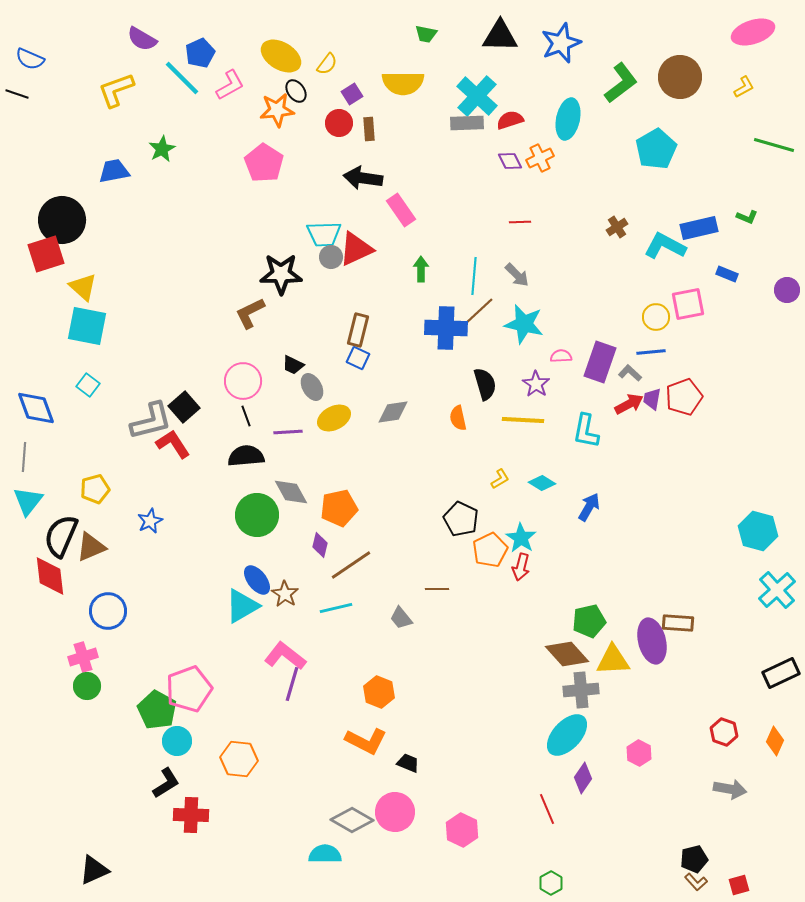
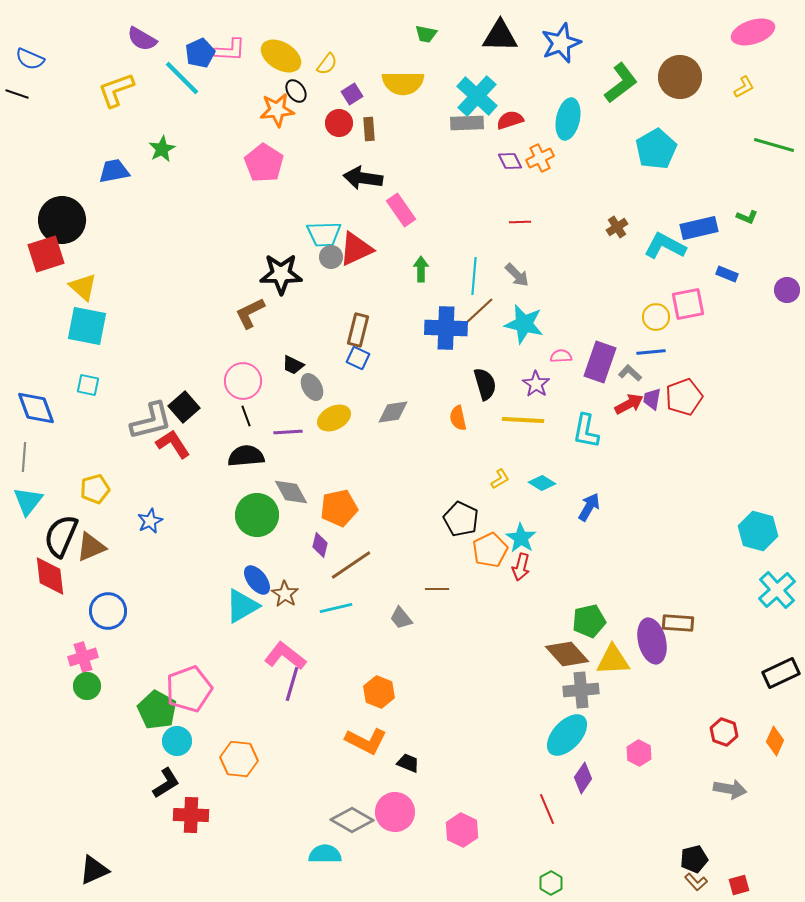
pink L-shape at (230, 85): moved 35 px up; rotated 32 degrees clockwise
cyan square at (88, 385): rotated 25 degrees counterclockwise
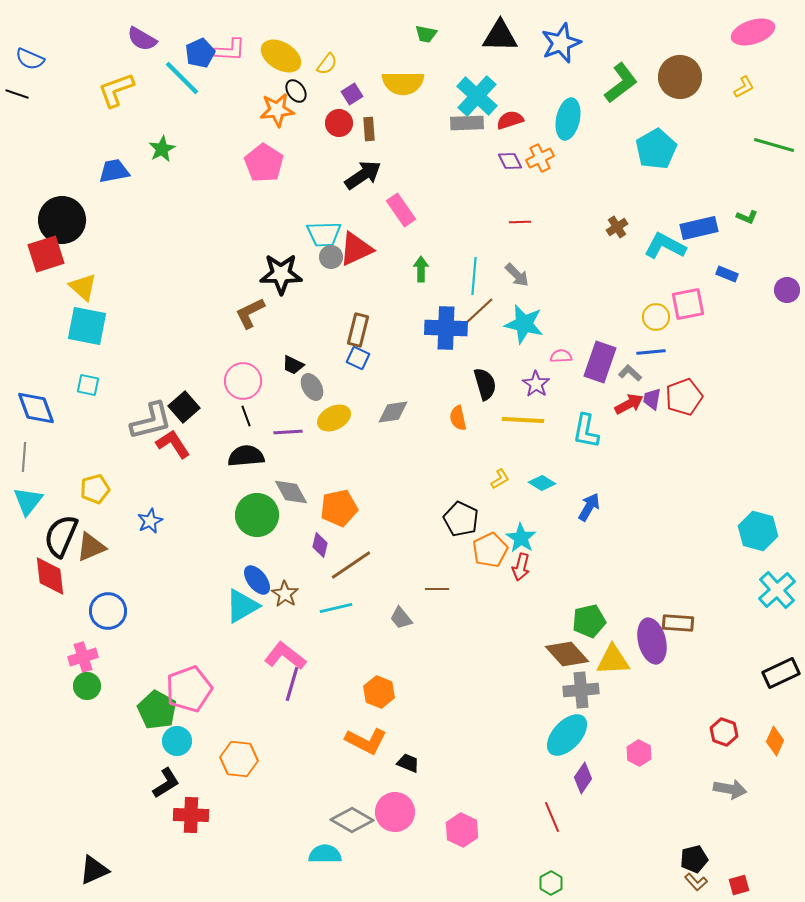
black arrow at (363, 178): moved 3 px up; rotated 138 degrees clockwise
red line at (547, 809): moved 5 px right, 8 px down
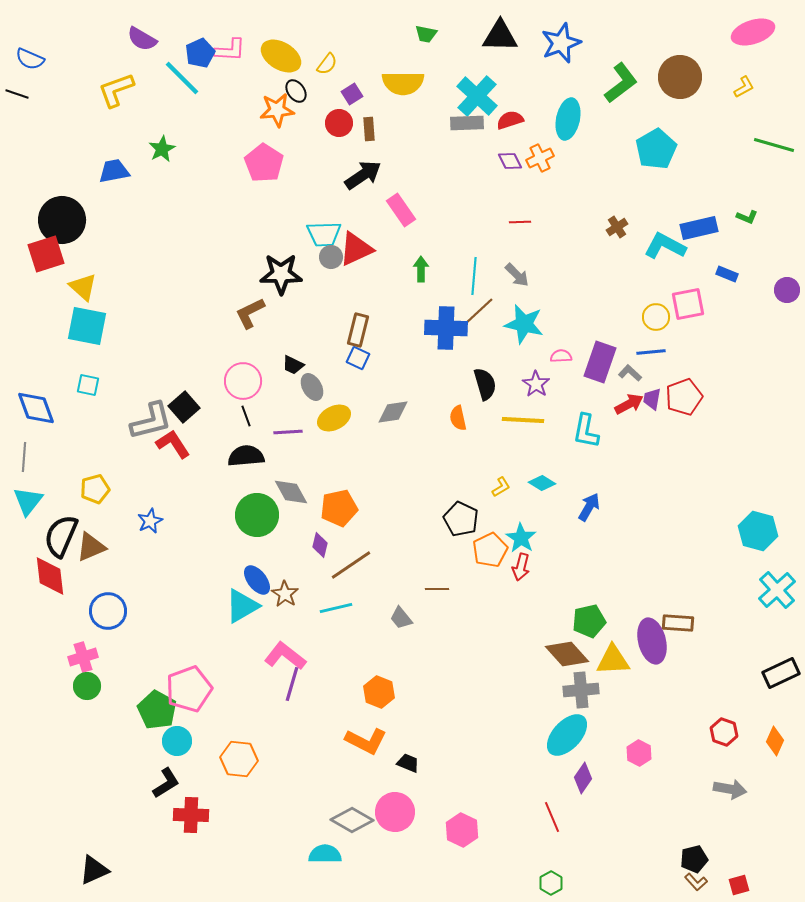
yellow L-shape at (500, 479): moved 1 px right, 8 px down
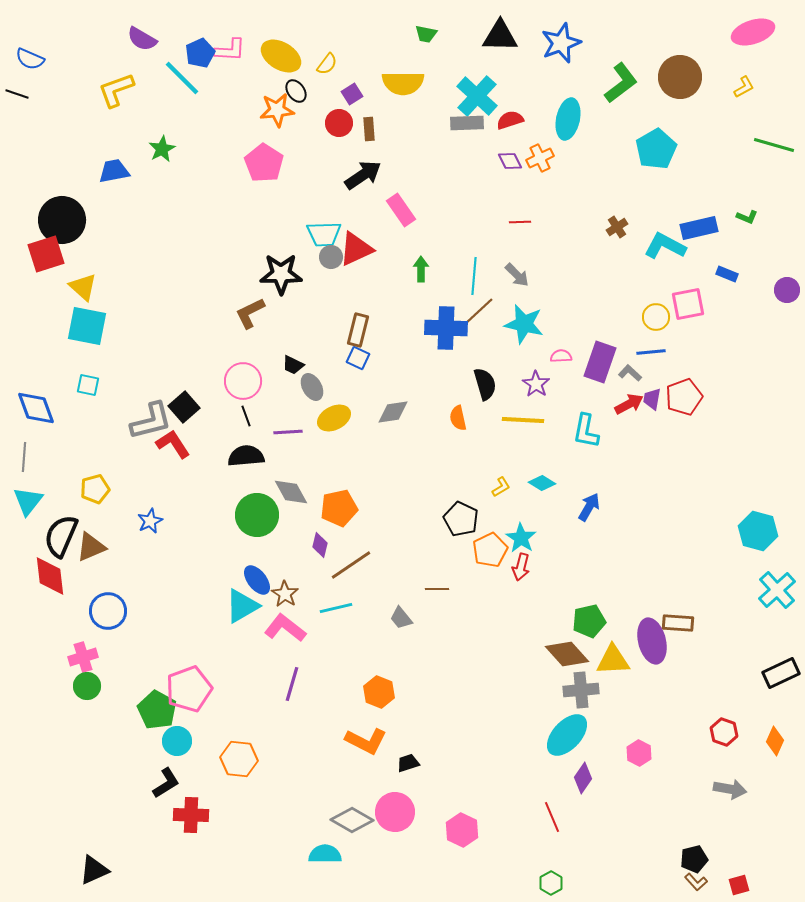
pink L-shape at (285, 656): moved 28 px up
black trapezoid at (408, 763): rotated 40 degrees counterclockwise
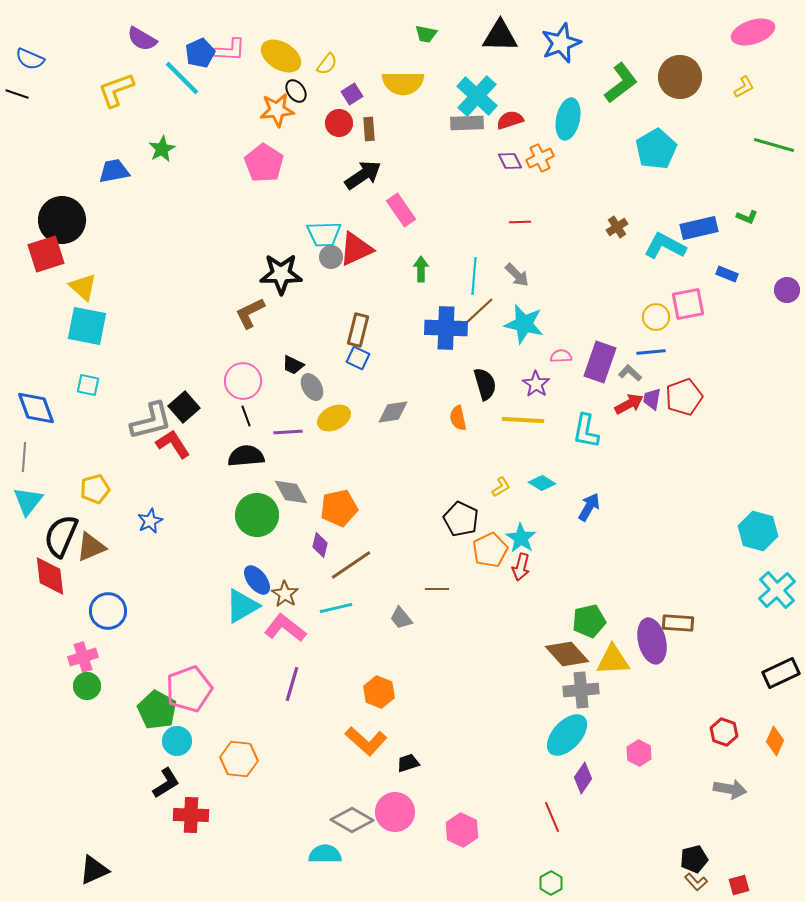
orange L-shape at (366, 741): rotated 15 degrees clockwise
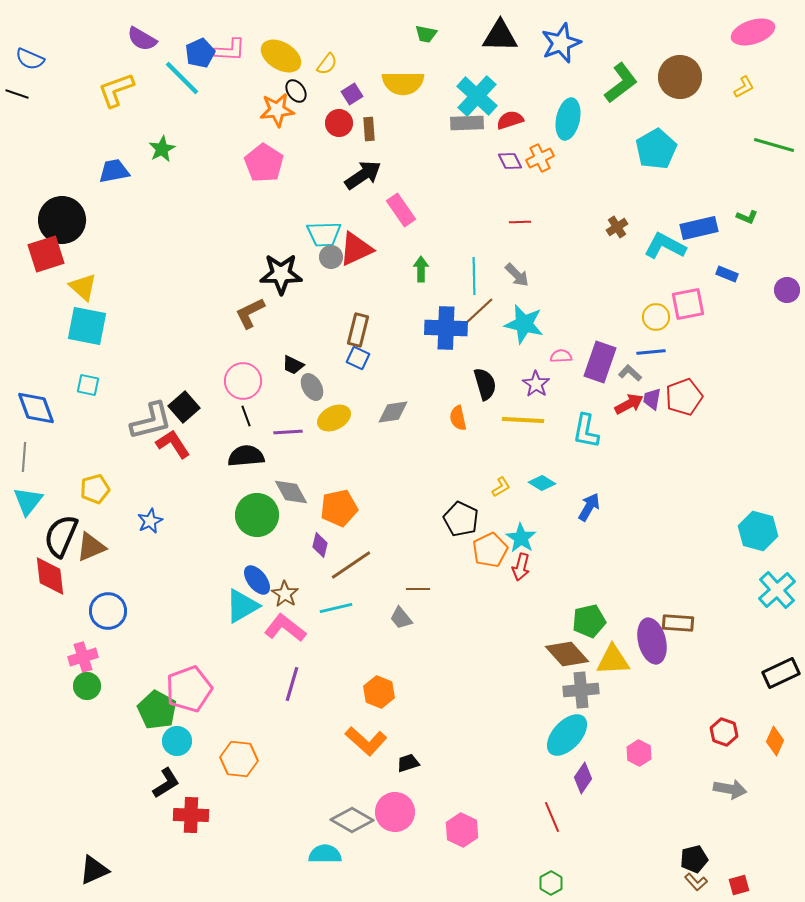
cyan line at (474, 276): rotated 6 degrees counterclockwise
brown line at (437, 589): moved 19 px left
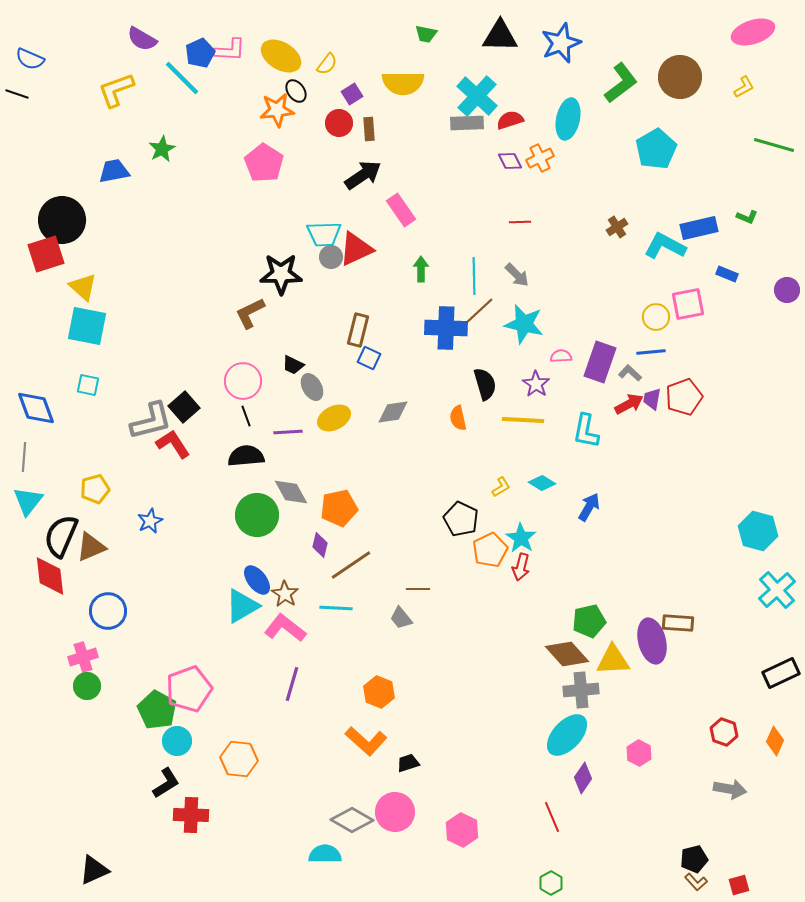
blue square at (358, 358): moved 11 px right
cyan line at (336, 608): rotated 16 degrees clockwise
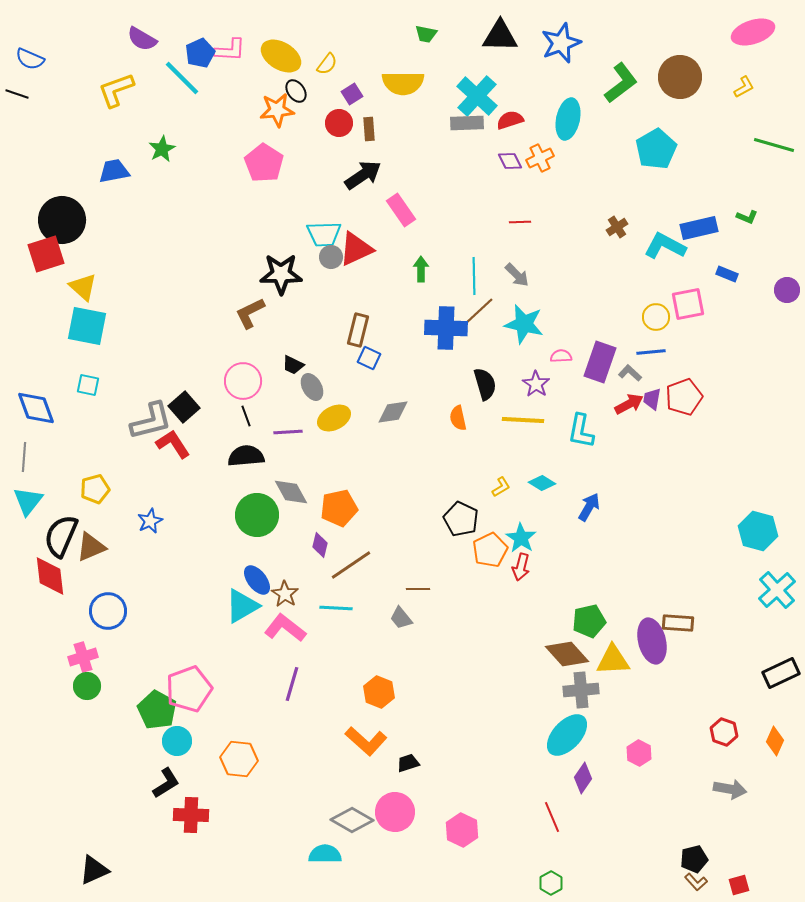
cyan L-shape at (586, 431): moved 5 px left
